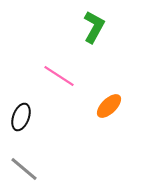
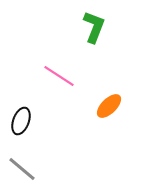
green L-shape: rotated 8 degrees counterclockwise
black ellipse: moved 4 px down
gray line: moved 2 px left
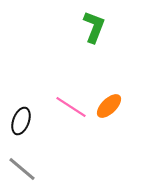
pink line: moved 12 px right, 31 px down
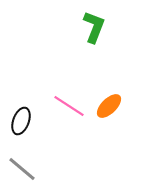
pink line: moved 2 px left, 1 px up
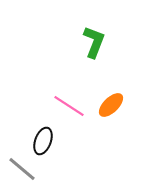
green L-shape: moved 15 px down
orange ellipse: moved 2 px right, 1 px up
black ellipse: moved 22 px right, 20 px down
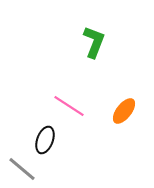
orange ellipse: moved 13 px right, 6 px down; rotated 8 degrees counterclockwise
black ellipse: moved 2 px right, 1 px up
